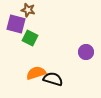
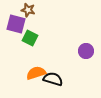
purple circle: moved 1 px up
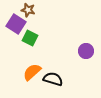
purple square: rotated 18 degrees clockwise
orange semicircle: moved 4 px left, 1 px up; rotated 24 degrees counterclockwise
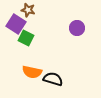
green square: moved 4 px left
purple circle: moved 9 px left, 23 px up
orange semicircle: rotated 126 degrees counterclockwise
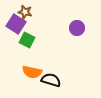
brown star: moved 3 px left, 2 px down
green square: moved 1 px right, 2 px down
black semicircle: moved 2 px left, 1 px down
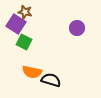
green square: moved 3 px left, 2 px down
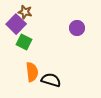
purple square: rotated 12 degrees clockwise
orange semicircle: rotated 108 degrees counterclockwise
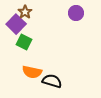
brown star: rotated 24 degrees clockwise
purple circle: moved 1 px left, 15 px up
orange semicircle: rotated 108 degrees clockwise
black semicircle: moved 1 px right, 1 px down
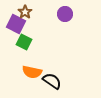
purple circle: moved 11 px left, 1 px down
purple square: rotated 18 degrees counterclockwise
black semicircle: rotated 18 degrees clockwise
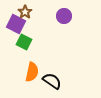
purple circle: moved 1 px left, 2 px down
orange semicircle: rotated 90 degrees counterclockwise
